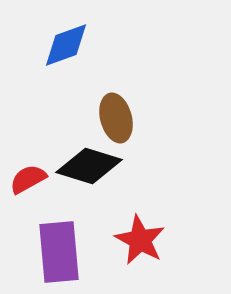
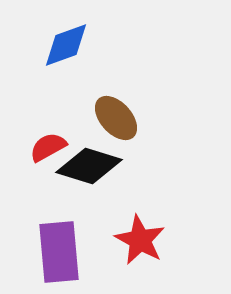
brown ellipse: rotated 27 degrees counterclockwise
red semicircle: moved 20 px right, 32 px up
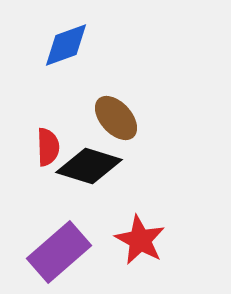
red semicircle: rotated 117 degrees clockwise
purple rectangle: rotated 54 degrees clockwise
